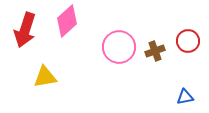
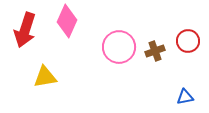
pink diamond: rotated 24 degrees counterclockwise
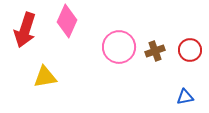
red circle: moved 2 px right, 9 px down
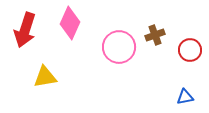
pink diamond: moved 3 px right, 2 px down
brown cross: moved 16 px up
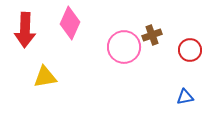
red arrow: rotated 16 degrees counterclockwise
brown cross: moved 3 px left
pink circle: moved 5 px right
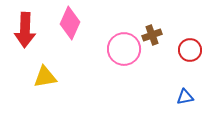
pink circle: moved 2 px down
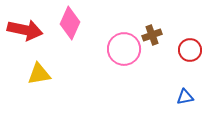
red arrow: rotated 80 degrees counterclockwise
yellow triangle: moved 6 px left, 3 px up
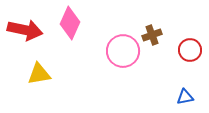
pink circle: moved 1 px left, 2 px down
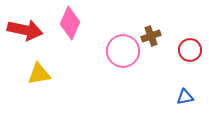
brown cross: moved 1 px left, 1 px down
